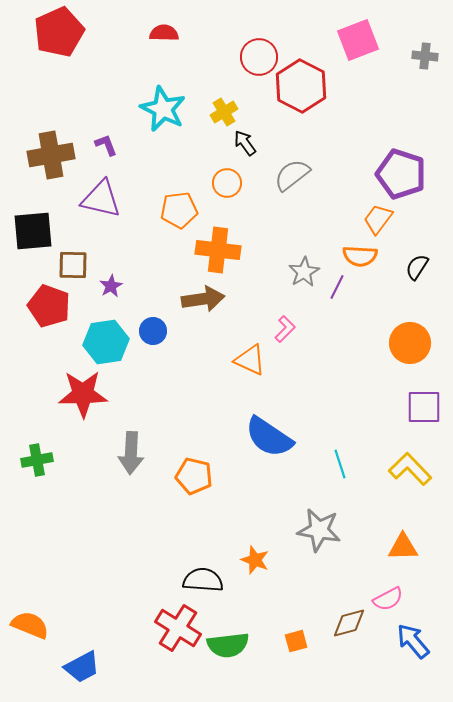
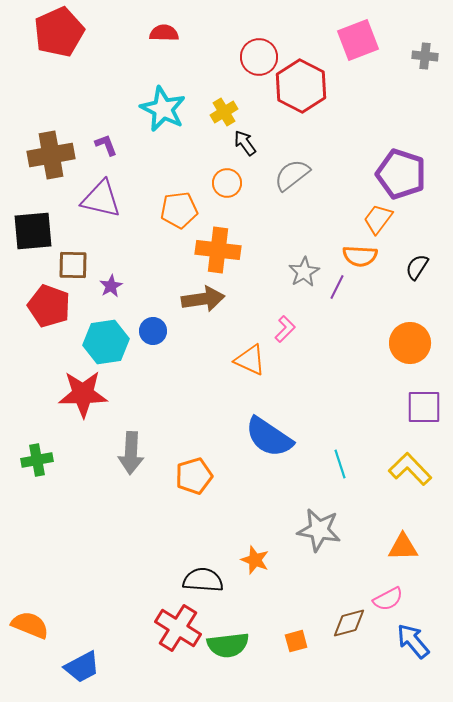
orange pentagon at (194, 476): rotated 30 degrees counterclockwise
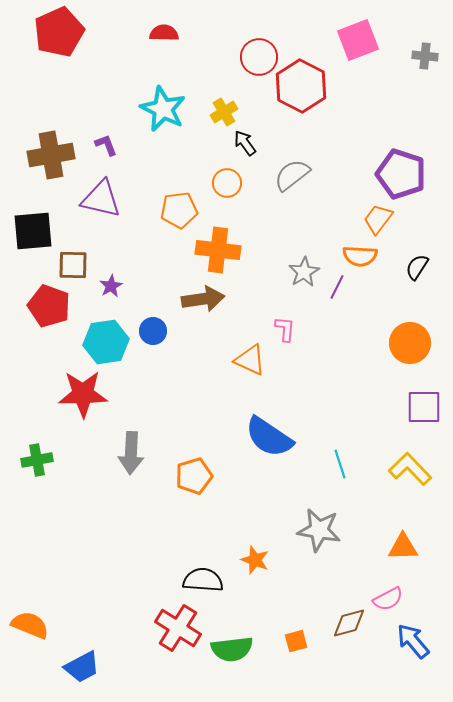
pink L-shape at (285, 329): rotated 40 degrees counterclockwise
green semicircle at (228, 645): moved 4 px right, 4 px down
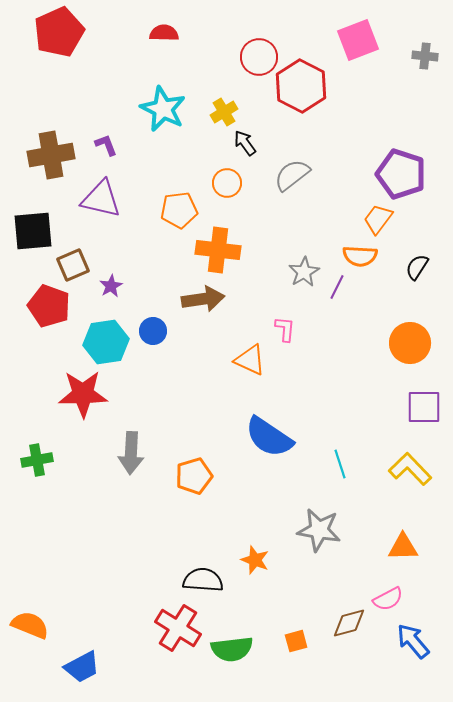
brown square at (73, 265): rotated 24 degrees counterclockwise
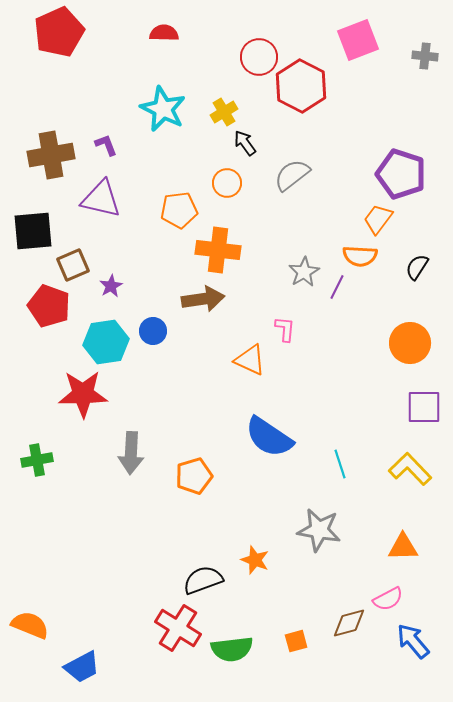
black semicircle at (203, 580): rotated 24 degrees counterclockwise
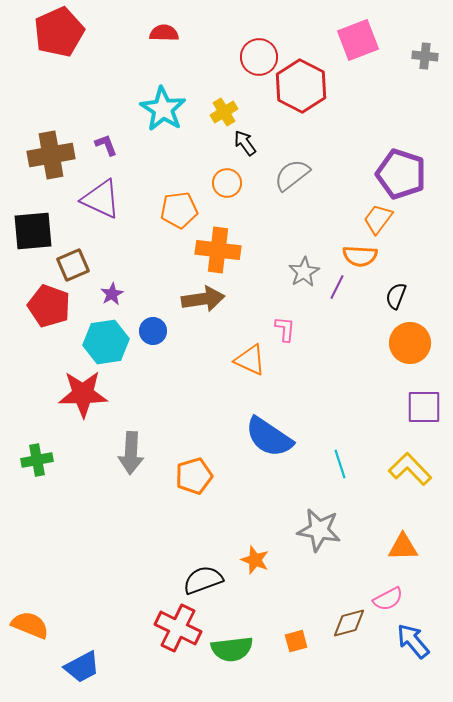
cyan star at (163, 109): rotated 6 degrees clockwise
purple triangle at (101, 199): rotated 12 degrees clockwise
black semicircle at (417, 267): moved 21 px left, 29 px down; rotated 12 degrees counterclockwise
purple star at (111, 286): moved 1 px right, 8 px down
red cross at (178, 628): rotated 6 degrees counterclockwise
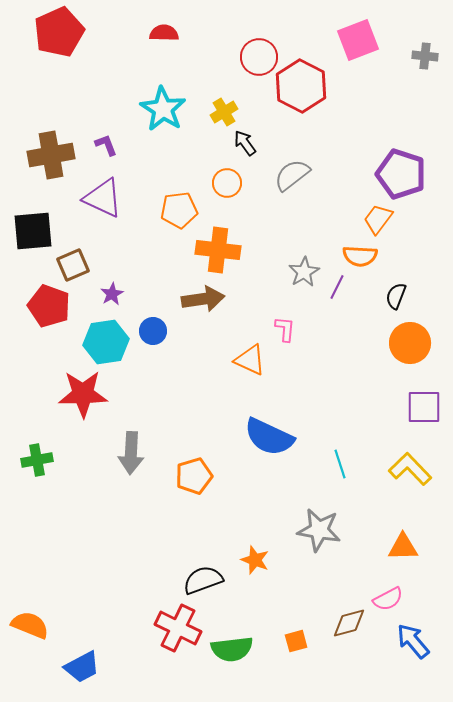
purple triangle at (101, 199): moved 2 px right, 1 px up
blue semicircle at (269, 437): rotated 9 degrees counterclockwise
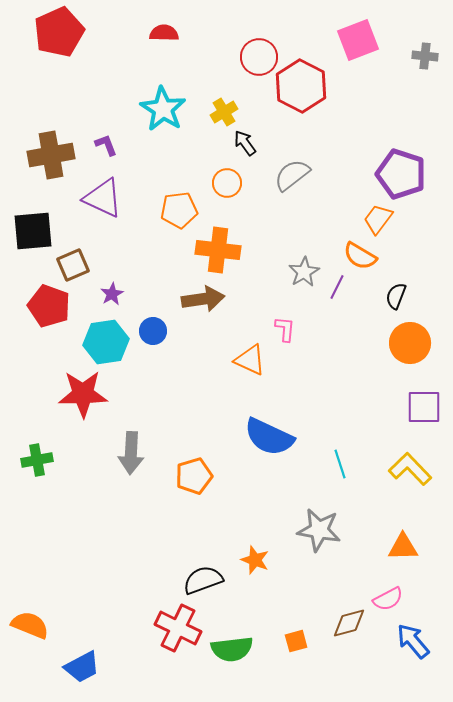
orange semicircle at (360, 256): rotated 28 degrees clockwise
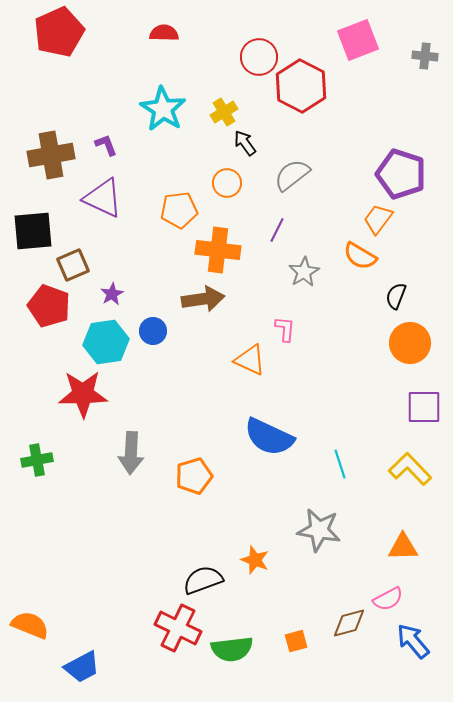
purple line at (337, 287): moved 60 px left, 57 px up
